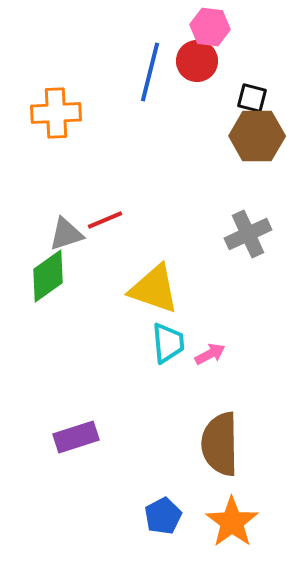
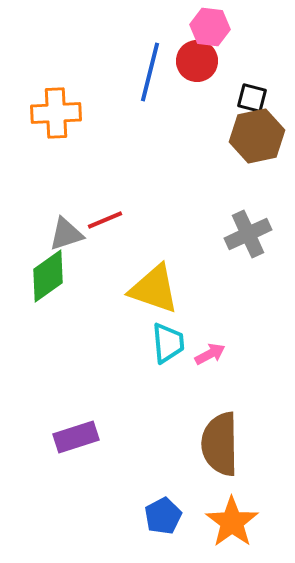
brown hexagon: rotated 12 degrees counterclockwise
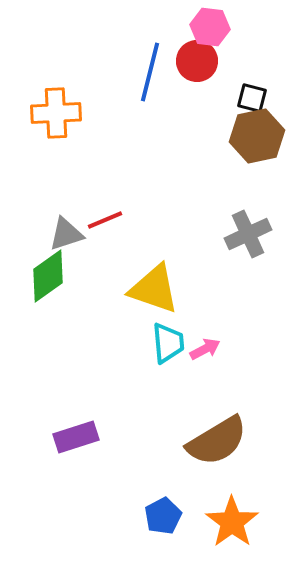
pink arrow: moved 5 px left, 5 px up
brown semicircle: moved 3 px left, 3 px up; rotated 120 degrees counterclockwise
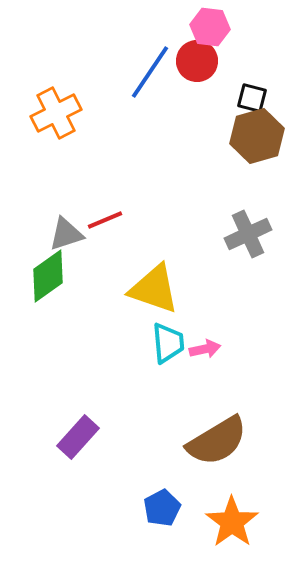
blue line: rotated 20 degrees clockwise
orange cross: rotated 24 degrees counterclockwise
brown hexagon: rotated 4 degrees counterclockwise
pink arrow: rotated 16 degrees clockwise
purple rectangle: moved 2 px right; rotated 30 degrees counterclockwise
blue pentagon: moved 1 px left, 8 px up
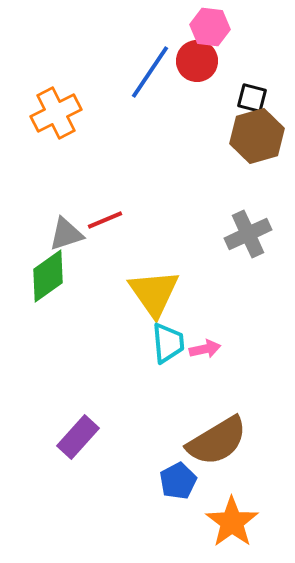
yellow triangle: moved 4 px down; rotated 36 degrees clockwise
blue pentagon: moved 16 px right, 27 px up
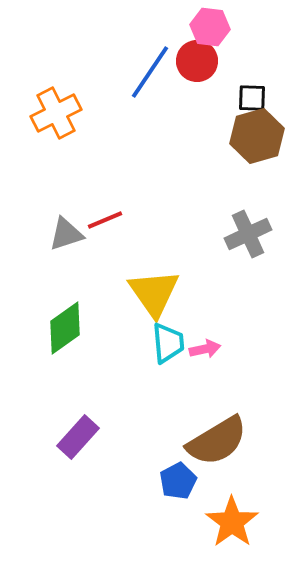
black square: rotated 12 degrees counterclockwise
green diamond: moved 17 px right, 52 px down
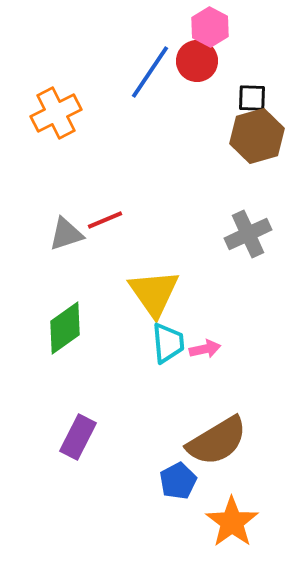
pink hexagon: rotated 21 degrees clockwise
purple rectangle: rotated 15 degrees counterclockwise
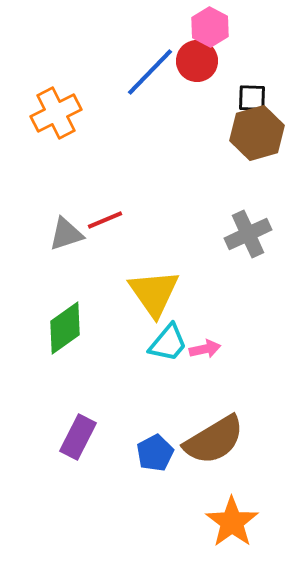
blue line: rotated 10 degrees clockwise
brown hexagon: moved 3 px up
cyan trapezoid: rotated 45 degrees clockwise
brown semicircle: moved 3 px left, 1 px up
blue pentagon: moved 23 px left, 28 px up
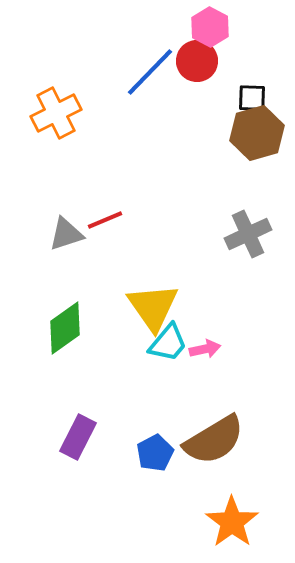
yellow triangle: moved 1 px left, 14 px down
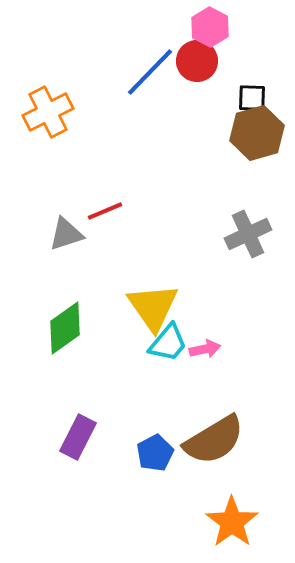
orange cross: moved 8 px left, 1 px up
red line: moved 9 px up
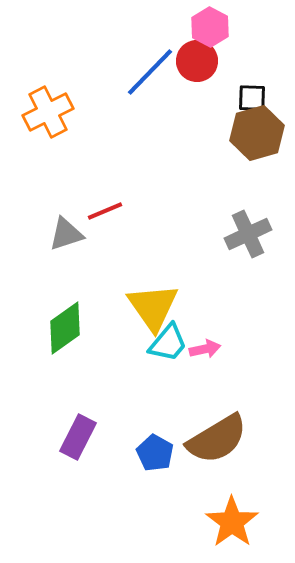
brown semicircle: moved 3 px right, 1 px up
blue pentagon: rotated 15 degrees counterclockwise
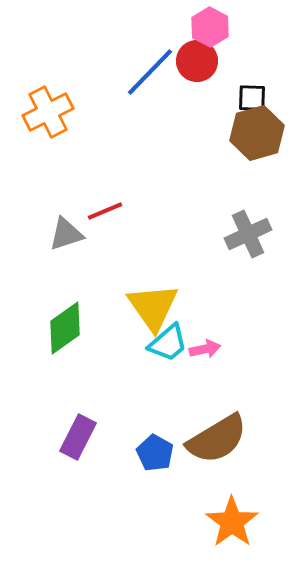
cyan trapezoid: rotated 9 degrees clockwise
